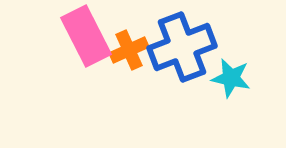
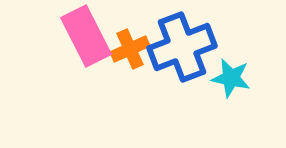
orange cross: moved 1 px right, 1 px up
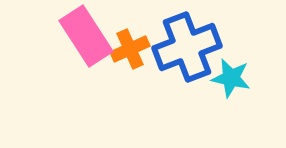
pink rectangle: rotated 6 degrees counterclockwise
blue cross: moved 5 px right
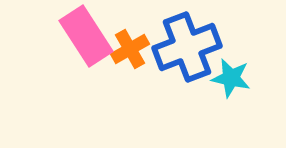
orange cross: rotated 6 degrees counterclockwise
